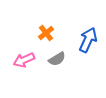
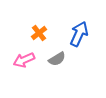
orange cross: moved 7 px left
blue arrow: moved 9 px left, 6 px up
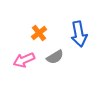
blue arrow: rotated 145 degrees clockwise
gray semicircle: moved 2 px left, 2 px up
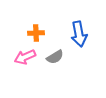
orange cross: moved 3 px left; rotated 35 degrees clockwise
pink arrow: moved 1 px right, 3 px up
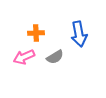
pink arrow: moved 1 px left
